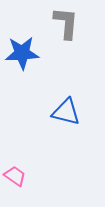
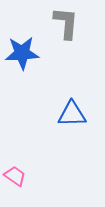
blue triangle: moved 6 px right, 2 px down; rotated 16 degrees counterclockwise
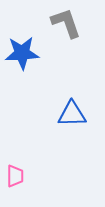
gray L-shape: rotated 24 degrees counterclockwise
pink trapezoid: rotated 55 degrees clockwise
